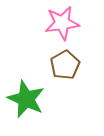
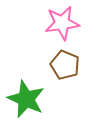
brown pentagon: rotated 20 degrees counterclockwise
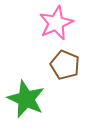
pink star: moved 6 px left; rotated 16 degrees counterclockwise
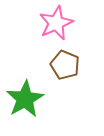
green star: moved 1 px left; rotated 18 degrees clockwise
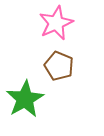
brown pentagon: moved 6 px left, 1 px down
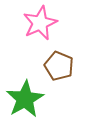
pink star: moved 16 px left
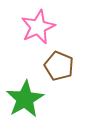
pink star: moved 2 px left, 4 px down
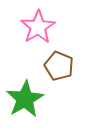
pink star: rotated 8 degrees counterclockwise
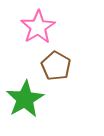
brown pentagon: moved 3 px left; rotated 8 degrees clockwise
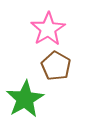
pink star: moved 10 px right, 2 px down
